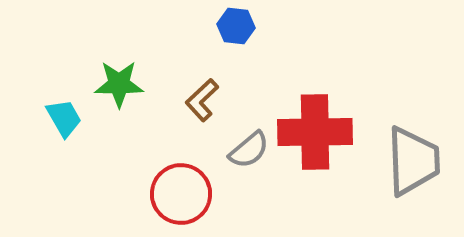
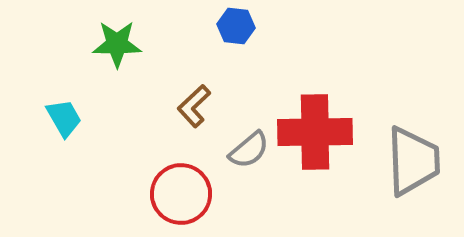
green star: moved 2 px left, 40 px up
brown L-shape: moved 8 px left, 6 px down
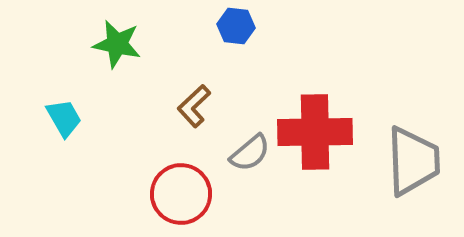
green star: rotated 12 degrees clockwise
gray semicircle: moved 1 px right, 3 px down
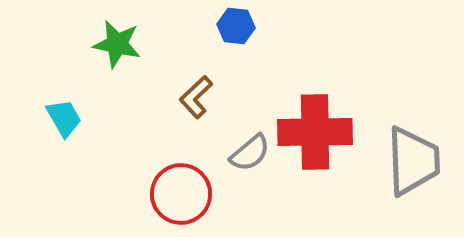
brown L-shape: moved 2 px right, 9 px up
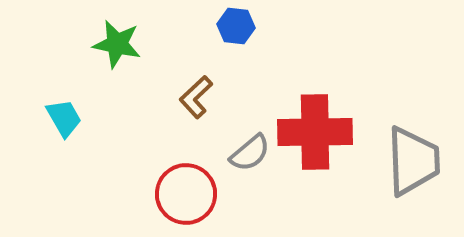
red circle: moved 5 px right
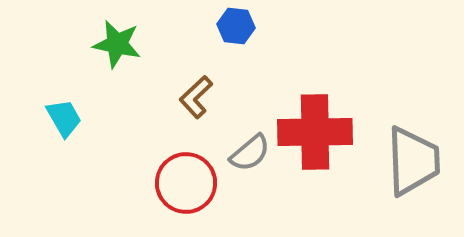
red circle: moved 11 px up
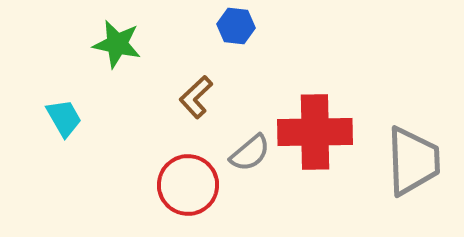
red circle: moved 2 px right, 2 px down
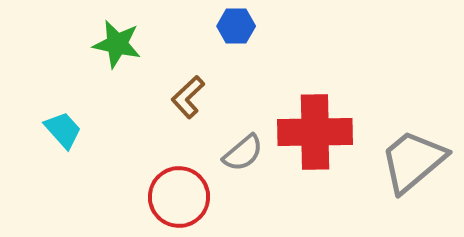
blue hexagon: rotated 6 degrees counterclockwise
brown L-shape: moved 8 px left
cyan trapezoid: moved 1 px left, 12 px down; rotated 12 degrees counterclockwise
gray semicircle: moved 7 px left
gray trapezoid: rotated 128 degrees counterclockwise
red circle: moved 9 px left, 12 px down
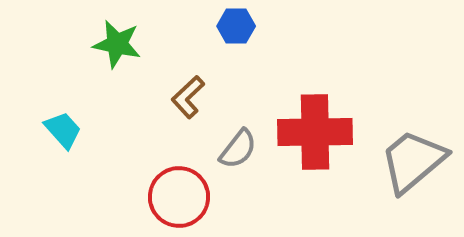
gray semicircle: moved 5 px left, 4 px up; rotated 12 degrees counterclockwise
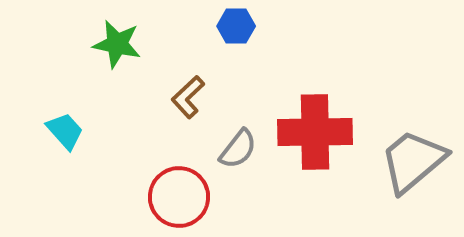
cyan trapezoid: moved 2 px right, 1 px down
